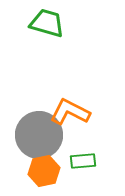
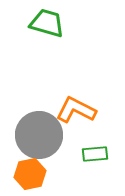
orange L-shape: moved 6 px right, 2 px up
green rectangle: moved 12 px right, 7 px up
orange hexagon: moved 14 px left, 3 px down
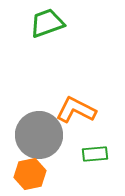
green trapezoid: rotated 36 degrees counterclockwise
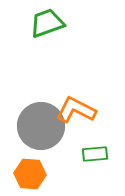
gray circle: moved 2 px right, 9 px up
orange hexagon: rotated 16 degrees clockwise
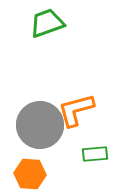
orange L-shape: rotated 42 degrees counterclockwise
gray circle: moved 1 px left, 1 px up
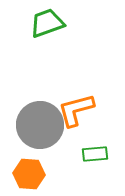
orange hexagon: moved 1 px left
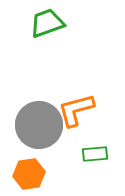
gray circle: moved 1 px left
orange hexagon: rotated 12 degrees counterclockwise
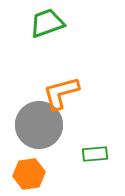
orange L-shape: moved 15 px left, 17 px up
